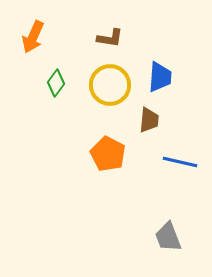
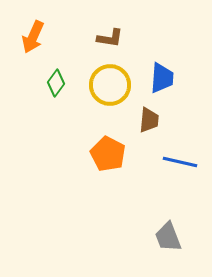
blue trapezoid: moved 2 px right, 1 px down
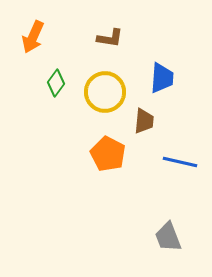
yellow circle: moved 5 px left, 7 px down
brown trapezoid: moved 5 px left, 1 px down
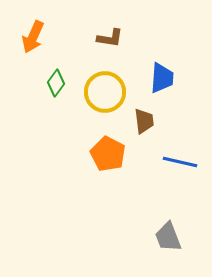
brown trapezoid: rotated 12 degrees counterclockwise
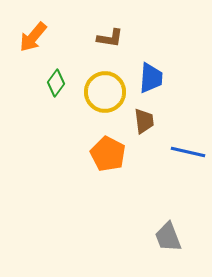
orange arrow: rotated 16 degrees clockwise
blue trapezoid: moved 11 px left
blue line: moved 8 px right, 10 px up
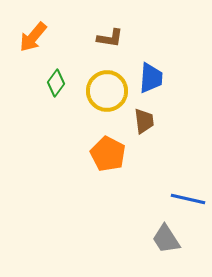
yellow circle: moved 2 px right, 1 px up
blue line: moved 47 px down
gray trapezoid: moved 2 px left, 2 px down; rotated 12 degrees counterclockwise
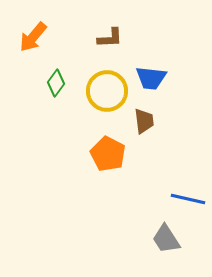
brown L-shape: rotated 12 degrees counterclockwise
blue trapezoid: rotated 92 degrees clockwise
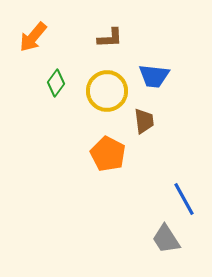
blue trapezoid: moved 3 px right, 2 px up
blue line: moved 4 px left; rotated 48 degrees clockwise
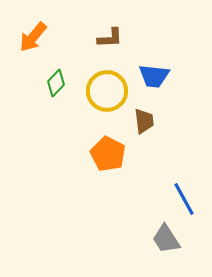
green diamond: rotated 8 degrees clockwise
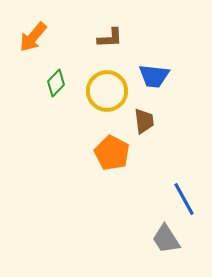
orange pentagon: moved 4 px right, 1 px up
